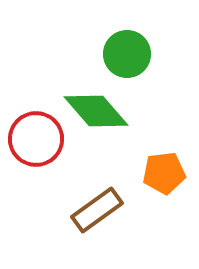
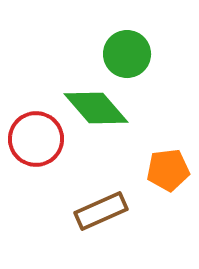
green diamond: moved 3 px up
orange pentagon: moved 4 px right, 3 px up
brown rectangle: moved 4 px right, 1 px down; rotated 12 degrees clockwise
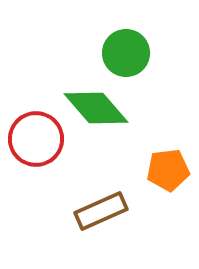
green circle: moved 1 px left, 1 px up
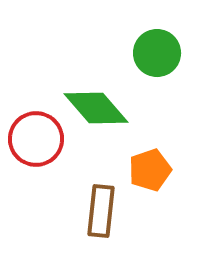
green circle: moved 31 px right
orange pentagon: moved 18 px left; rotated 12 degrees counterclockwise
brown rectangle: rotated 60 degrees counterclockwise
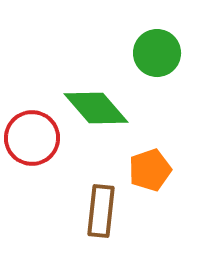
red circle: moved 4 px left, 1 px up
